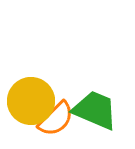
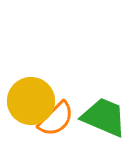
green trapezoid: moved 9 px right, 7 px down
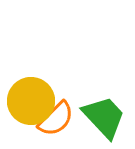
green trapezoid: rotated 24 degrees clockwise
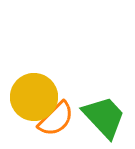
yellow circle: moved 3 px right, 4 px up
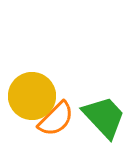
yellow circle: moved 2 px left, 1 px up
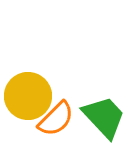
yellow circle: moved 4 px left
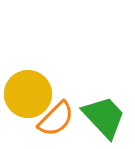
yellow circle: moved 2 px up
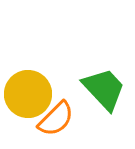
green trapezoid: moved 28 px up
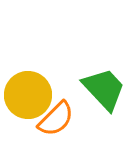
yellow circle: moved 1 px down
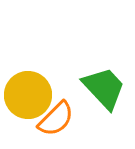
green trapezoid: moved 1 px up
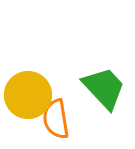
orange semicircle: rotated 126 degrees clockwise
